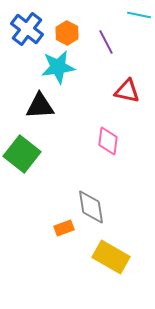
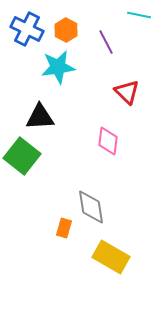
blue cross: rotated 12 degrees counterclockwise
orange hexagon: moved 1 px left, 3 px up
red triangle: moved 1 px down; rotated 32 degrees clockwise
black triangle: moved 11 px down
green square: moved 2 px down
orange rectangle: rotated 54 degrees counterclockwise
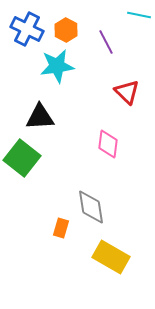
cyan star: moved 1 px left, 1 px up
pink diamond: moved 3 px down
green square: moved 2 px down
orange rectangle: moved 3 px left
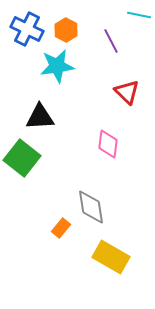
purple line: moved 5 px right, 1 px up
orange rectangle: rotated 24 degrees clockwise
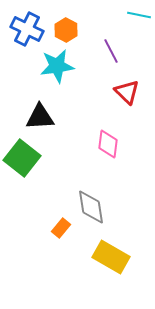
purple line: moved 10 px down
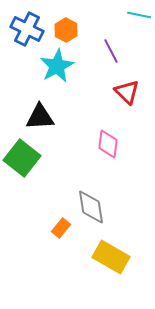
cyan star: rotated 20 degrees counterclockwise
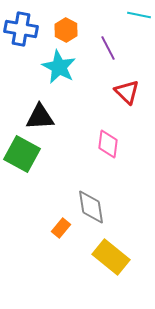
blue cross: moved 6 px left; rotated 16 degrees counterclockwise
purple line: moved 3 px left, 3 px up
cyan star: moved 2 px right, 1 px down; rotated 16 degrees counterclockwise
green square: moved 4 px up; rotated 9 degrees counterclockwise
yellow rectangle: rotated 9 degrees clockwise
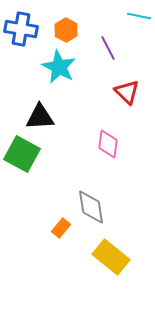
cyan line: moved 1 px down
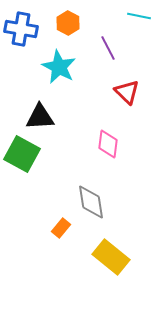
orange hexagon: moved 2 px right, 7 px up
gray diamond: moved 5 px up
